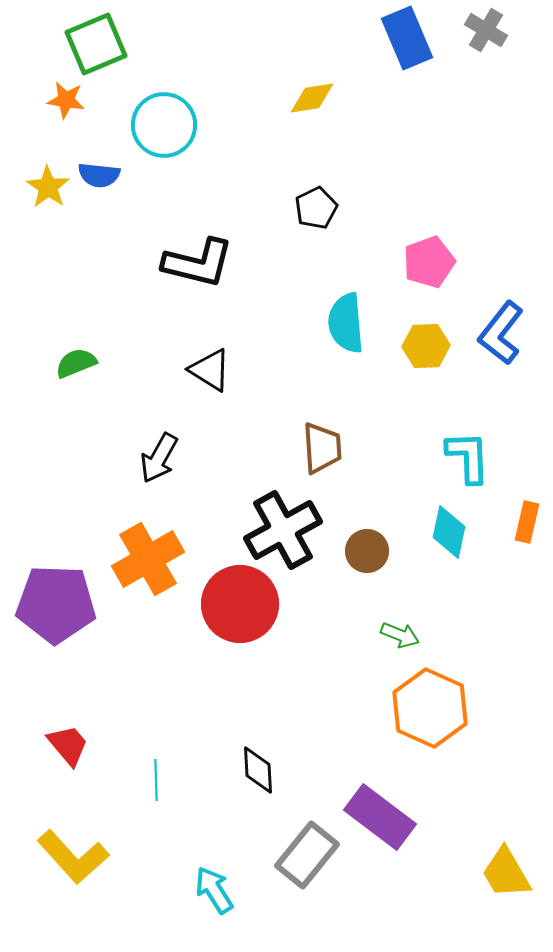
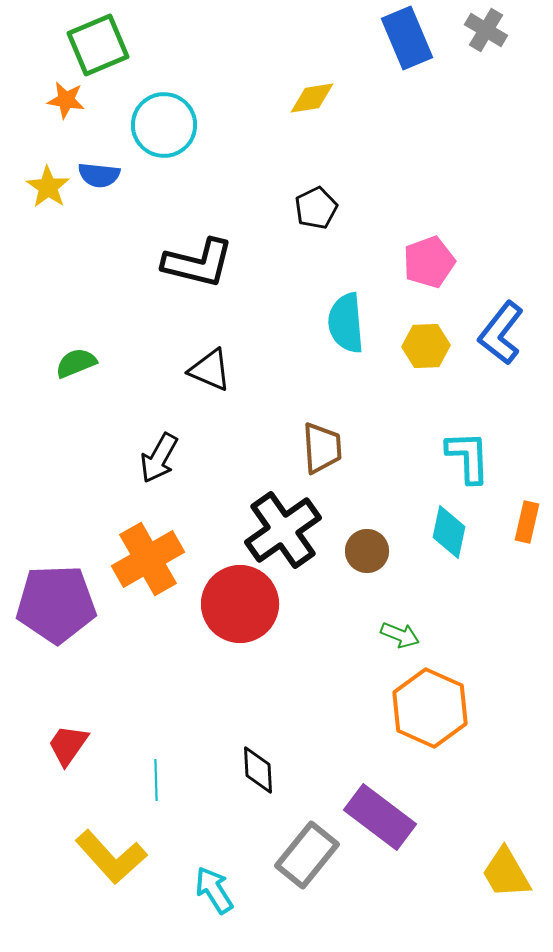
green square: moved 2 px right, 1 px down
black triangle: rotated 9 degrees counterclockwise
black cross: rotated 6 degrees counterclockwise
purple pentagon: rotated 4 degrees counterclockwise
red trapezoid: rotated 105 degrees counterclockwise
yellow L-shape: moved 38 px right
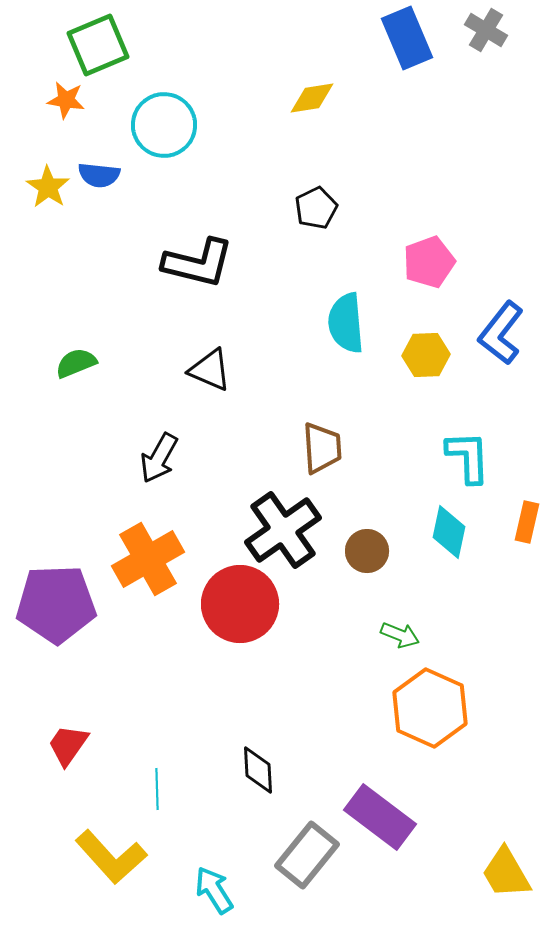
yellow hexagon: moved 9 px down
cyan line: moved 1 px right, 9 px down
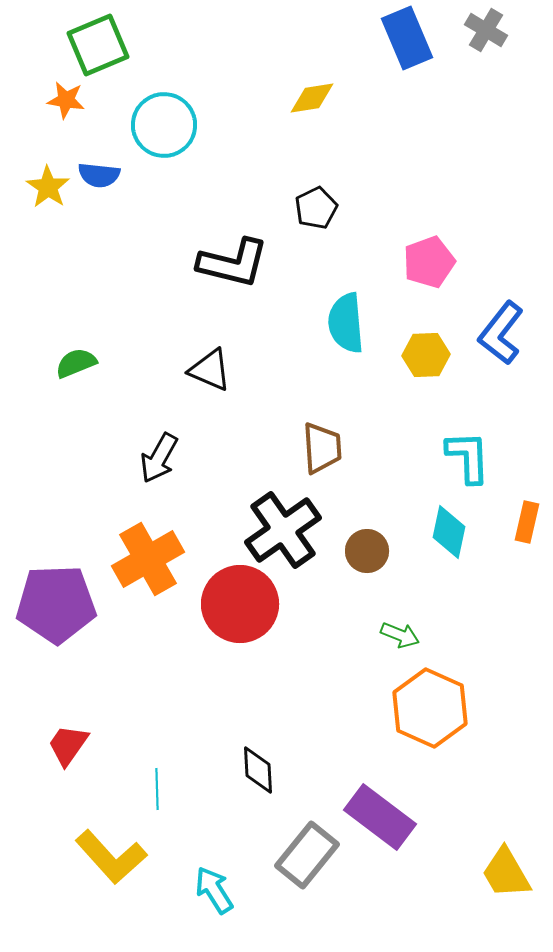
black L-shape: moved 35 px right
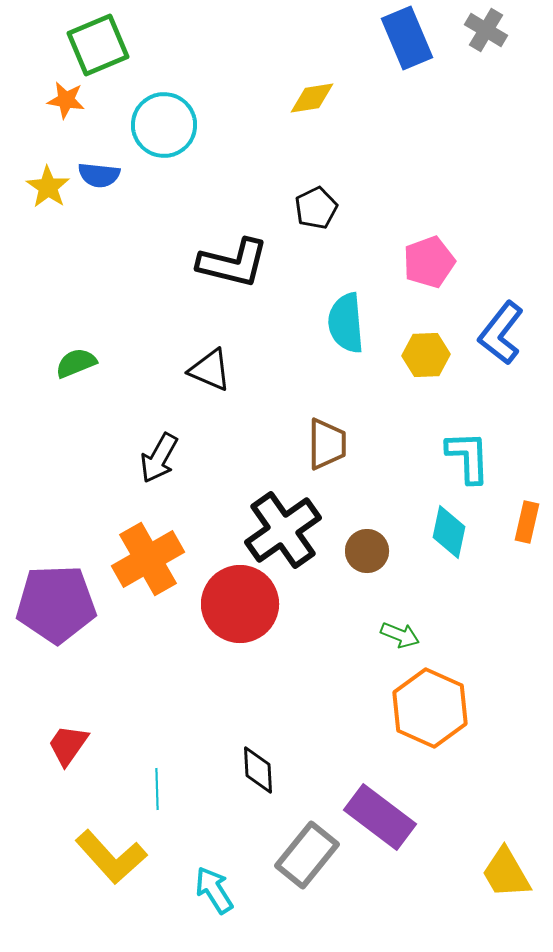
brown trapezoid: moved 5 px right, 4 px up; rotated 4 degrees clockwise
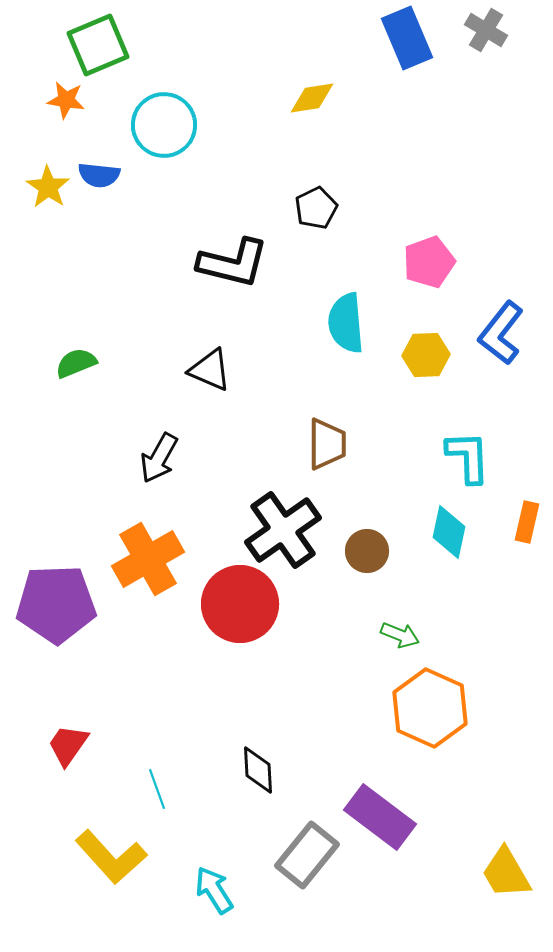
cyan line: rotated 18 degrees counterclockwise
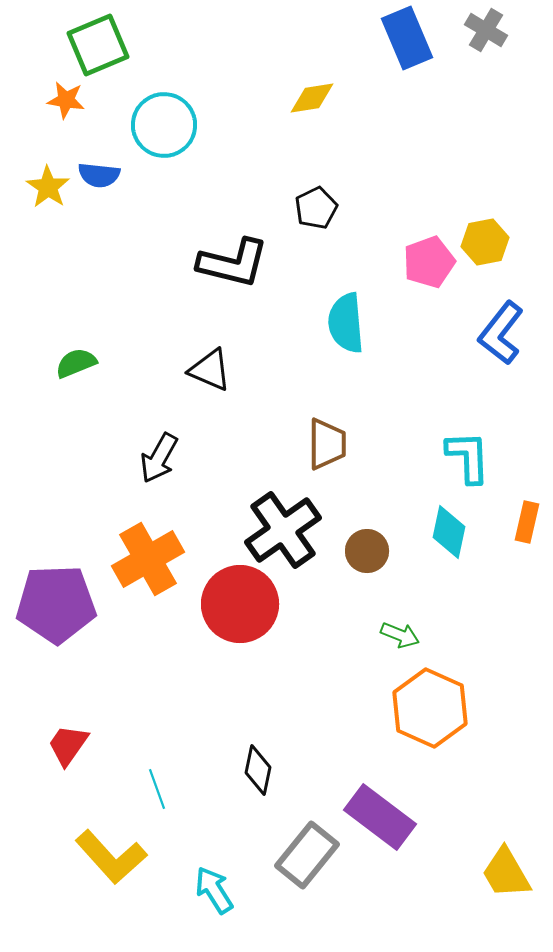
yellow hexagon: moved 59 px right, 113 px up; rotated 9 degrees counterclockwise
black diamond: rotated 15 degrees clockwise
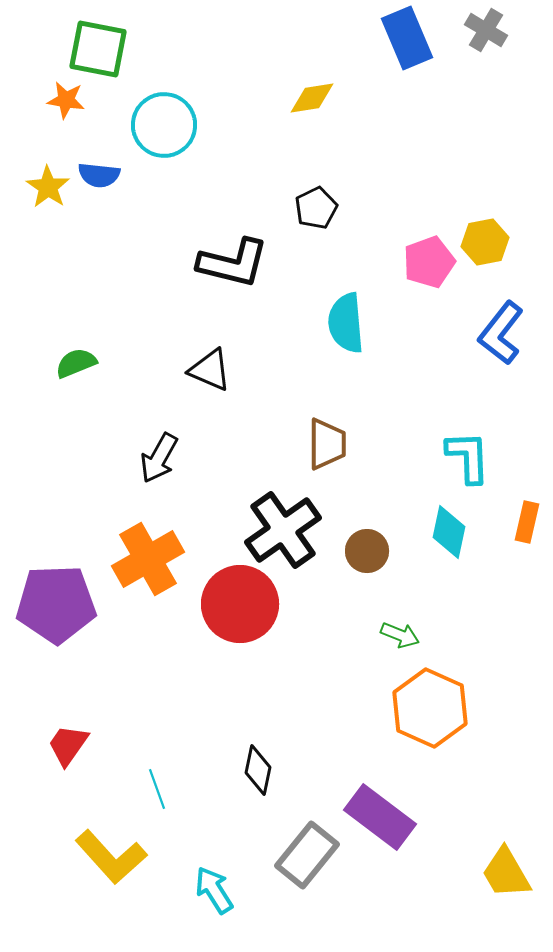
green square: moved 4 px down; rotated 34 degrees clockwise
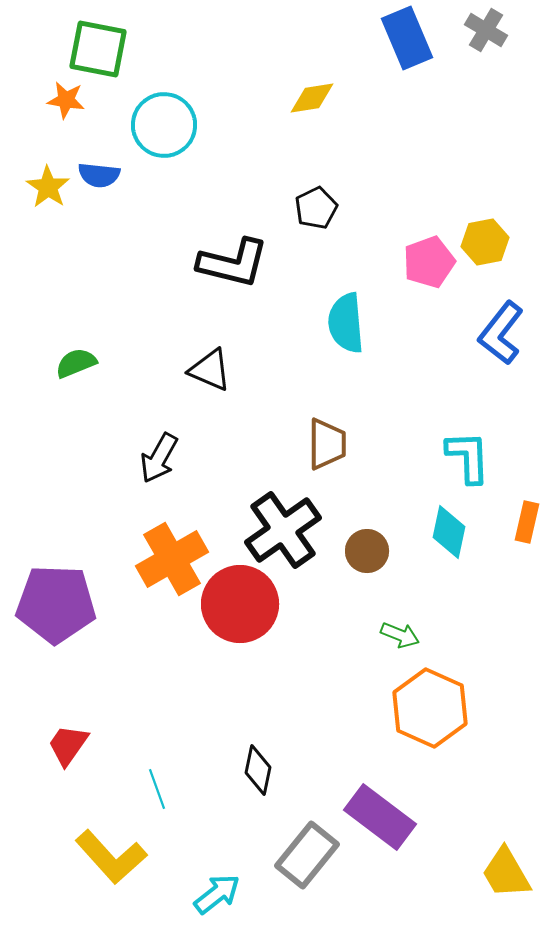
orange cross: moved 24 px right
purple pentagon: rotated 4 degrees clockwise
cyan arrow: moved 3 px right, 4 px down; rotated 84 degrees clockwise
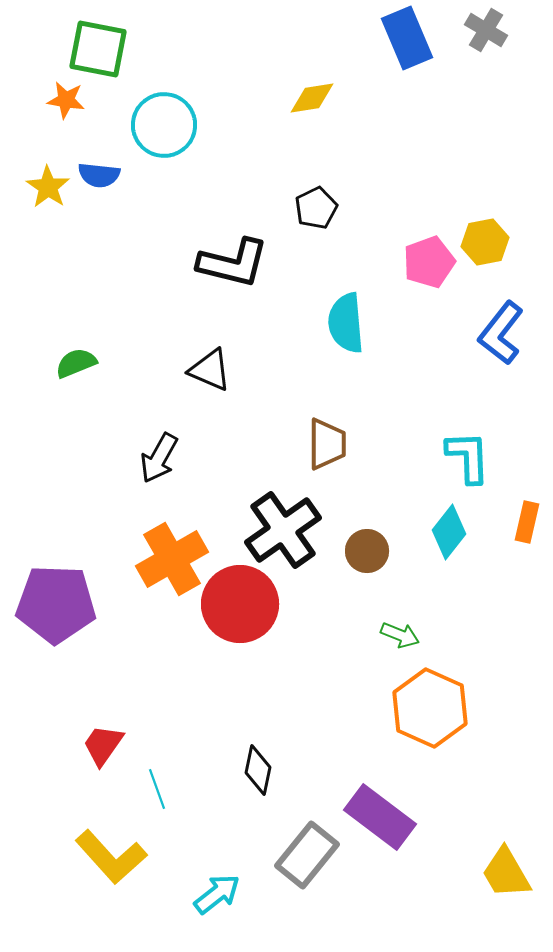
cyan diamond: rotated 26 degrees clockwise
red trapezoid: moved 35 px right
